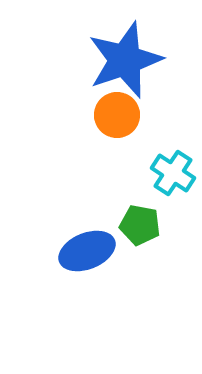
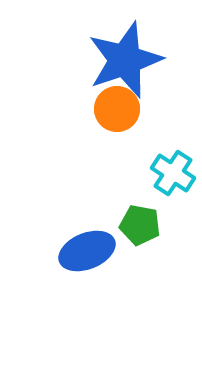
orange circle: moved 6 px up
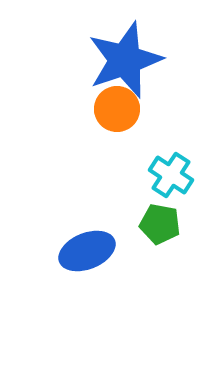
cyan cross: moved 2 px left, 2 px down
green pentagon: moved 20 px right, 1 px up
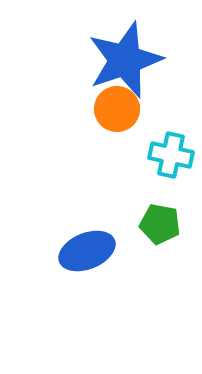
cyan cross: moved 20 px up; rotated 21 degrees counterclockwise
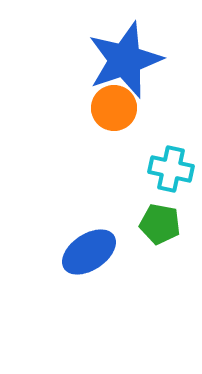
orange circle: moved 3 px left, 1 px up
cyan cross: moved 14 px down
blue ellipse: moved 2 px right, 1 px down; rotated 12 degrees counterclockwise
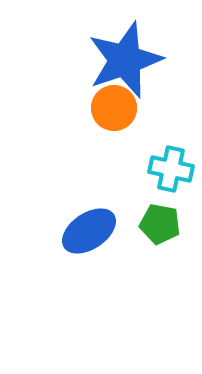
blue ellipse: moved 21 px up
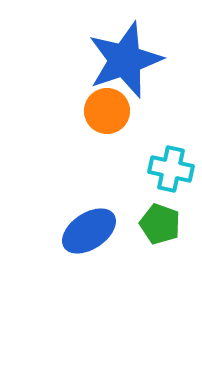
orange circle: moved 7 px left, 3 px down
green pentagon: rotated 9 degrees clockwise
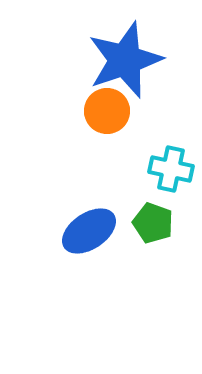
green pentagon: moved 7 px left, 1 px up
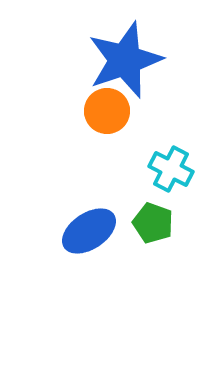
cyan cross: rotated 15 degrees clockwise
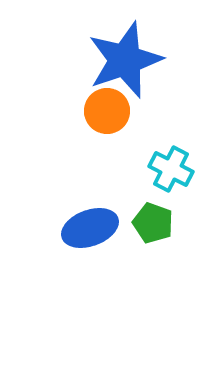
blue ellipse: moved 1 px right, 3 px up; rotated 14 degrees clockwise
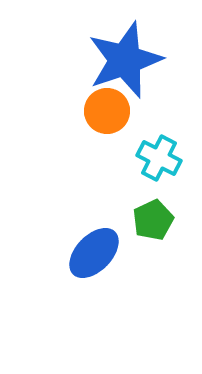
cyan cross: moved 12 px left, 11 px up
green pentagon: moved 3 px up; rotated 27 degrees clockwise
blue ellipse: moved 4 px right, 25 px down; rotated 26 degrees counterclockwise
